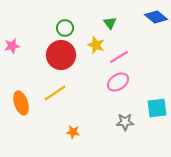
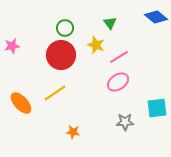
orange ellipse: rotated 25 degrees counterclockwise
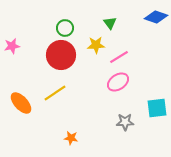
blue diamond: rotated 20 degrees counterclockwise
yellow star: rotated 24 degrees counterclockwise
orange star: moved 2 px left, 6 px down
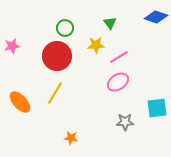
red circle: moved 4 px left, 1 px down
yellow line: rotated 25 degrees counterclockwise
orange ellipse: moved 1 px left, 1 px up
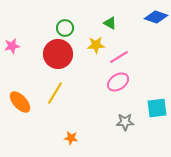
green triangle: rotated 24 degrees counterclockwise
red circle: moved 1 px right, 2 px up
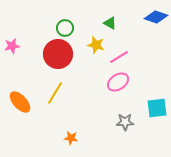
yellow star: rotated 18 degrees clockwise
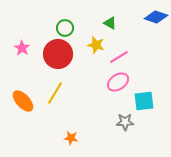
pink star: moved 10 px right, 2 px down; rotated 28 degrees counterclockwise
orange ellipse: moved 3 px right, 1 px up
cyan square: moved 13 px left, 7 px up
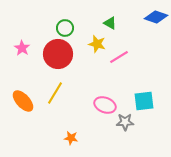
yellow star: moved 1 px right, 1 px up
pink ellipse: moved 13 px left, 23 px down; rotated 55 degrees clockwise
